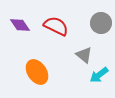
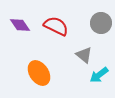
orange ellipse: moved 2 px right, 1 px down
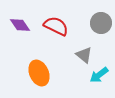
orange ellipse: rotated 10 degrees clockwise
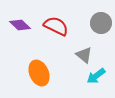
purple diamond: rotated 10 degrees counterclockwise
cyan arrow: moved 3 px left, 1 px down
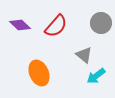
red semicircle: rotated 105 degrees clockwise
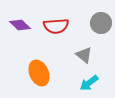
red semicircle: rotated 45 degrees clockwise
cyan arrow: moved 7 px left, 7 px down
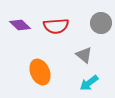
orange ellipse: moved 1 px right, 1 px up
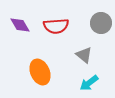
purple diamond: rotated 15 degrees clockwise
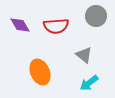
gray circle: moved 5 px left, 7 px up
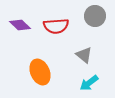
gray circle: moved 1 px left
purple diamond: rotated 15 degrees counterclockwise
